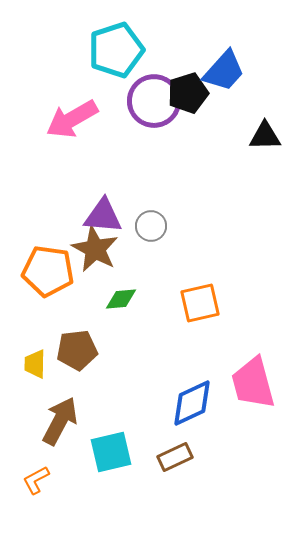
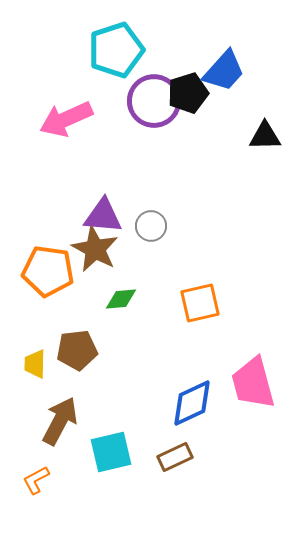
pink arrow: moved 6 px left; rotated 6 degrees clockwise
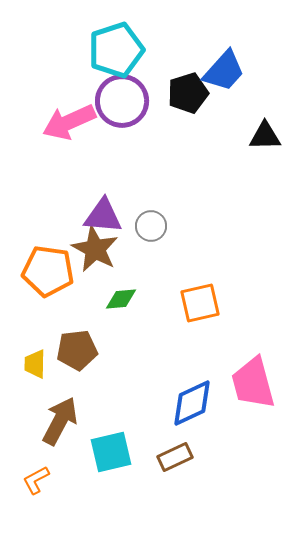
purple circle: moved 32 px left
pink arrow: moved 3 px right, 3 px down
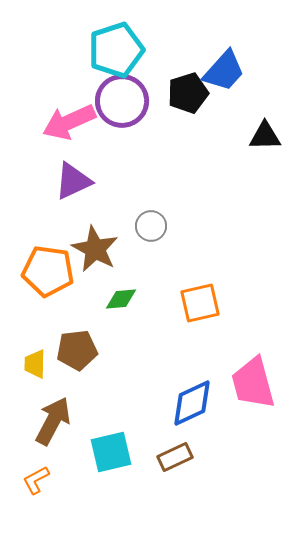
purple triangle: moved 30 px left, 35 px up; rotated 30 degrees counterclockwise
brown arrow: moved 7 px left
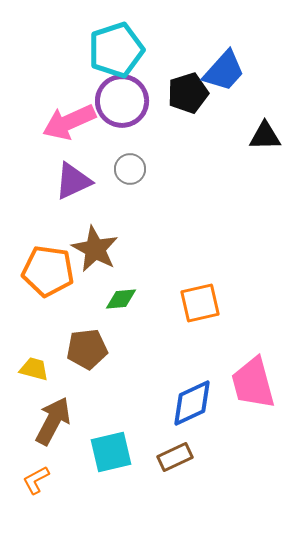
gray circle: moved 21 px left, 57 px up
brown pentagon: moved 10 px right, 1 px up
yellow trapezoid: moved 1 px left, 5 px down; rotated 104 degrees clockwise
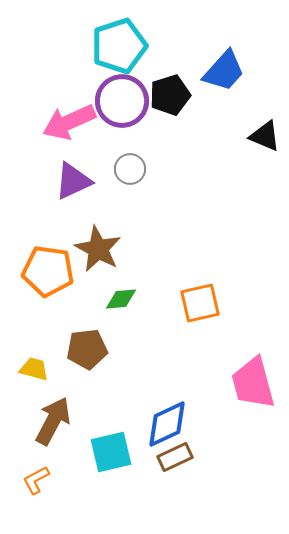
cyan pentagon: moved 3 px right, 4 px up
black pentagon: moved 18 px left, 2 px down
black triangle: rotated 24 degrees clockwise
brown star: moved 3 px right
blue diamond: moved 25 px left, 21 px down
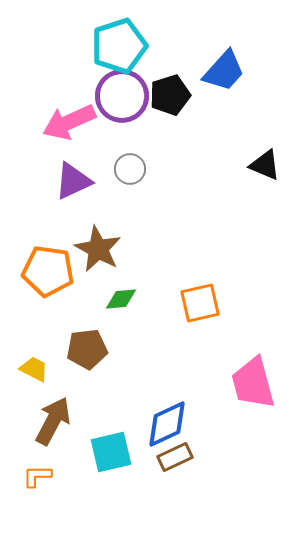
purple circle: moved 5 px up
black triangle: moved 29 px down
yellow trapezoid: rotated 12 degrees clockwise
orange L-shape: moved 1 px right, 4 px up; rotated 28 degrees clockwise
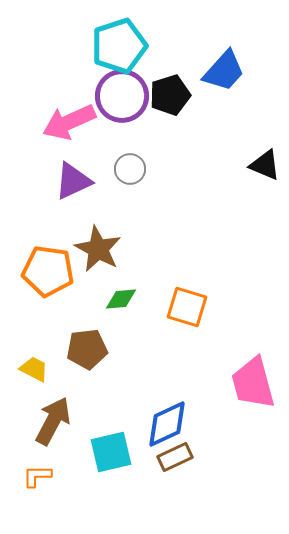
orange square: moved 13 px left, 4 px down; rotated 30 degrees clockwise
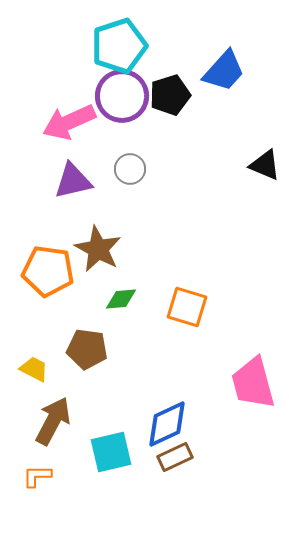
purple triangle: rotated 12 degrees clockwise
brown pentagon: rotated 15 degrees clockwise
